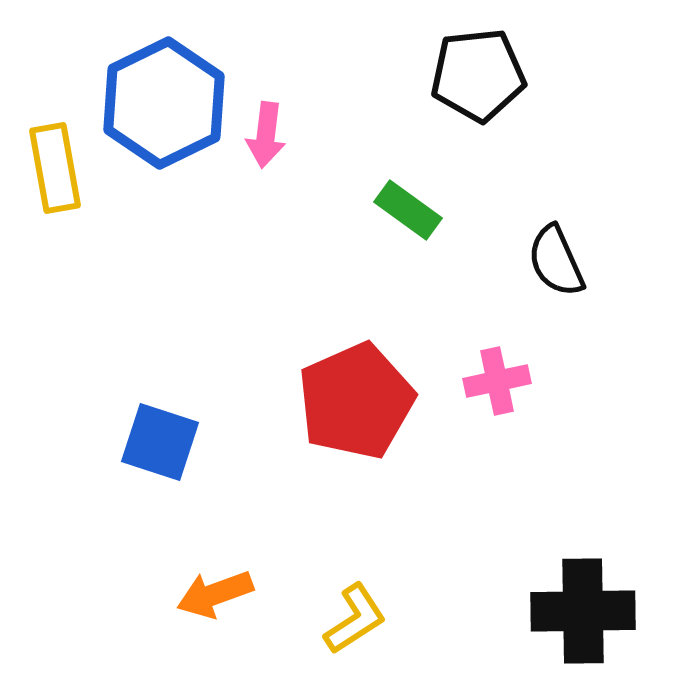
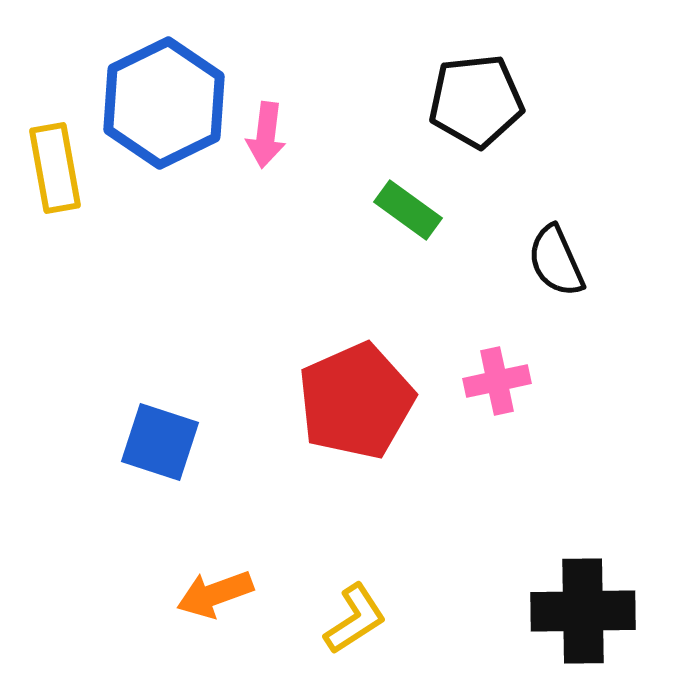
black pentagon: moved 2 px left, 26 px down
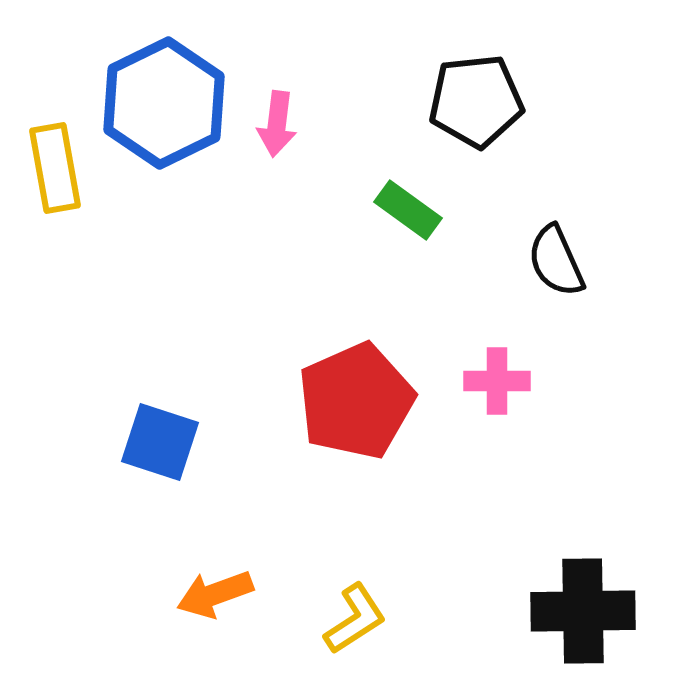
pink arrow: moved 11 px right, 11 px up
pink cross: rotated 12 degrees clockwise
